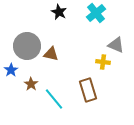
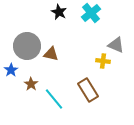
cyan cross: moved 5 px left
yellow cross: moved 1 px up
brown rectangle: rotated 15 degrees counterclockwise
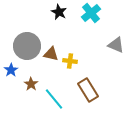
yellow cross: moved 33 px left
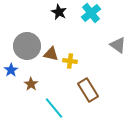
gray triangle: moved 2 px right; rotated 12 degrees clockwise
cyan line: moved 9 px down
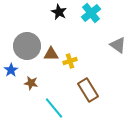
brown triangle: rotated 14 degrees counterclockwise
yellow cross: rotated 24 degrees counterclockwise
brown star: moved 1 px up; rotated 24 degrees counterclockwise
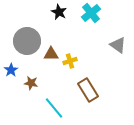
gray circle: moved 5 px up
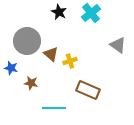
brown triangle: rotated 42 degrees clockwise
blue star: moved 2 px up; rotated 24 degrees counterclockwise
brown rectangle: rotated 35 degrees counterclockwise
cyan line: rotated 50 degrees counterclockwise
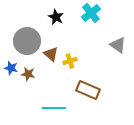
black star: moved 3 px left, 5 px down
brown star: moved 3 px left, 9 px up
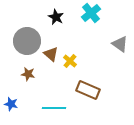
gray triangle: moved 2 px right, 1 px up
yellow cross: rotated 32 degrees counterclockwise
blue star: moved 36 px down
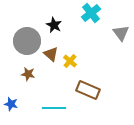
black star: moved 2 px left, 8 px down
gray triangle: moved 1 px right, 11 px up; rotated 18 degrees clockwise
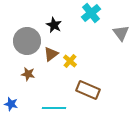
brown triangle: rotated 42 degrees clockwise
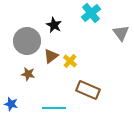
brown triangle: moved 2 px down
